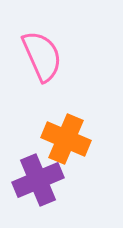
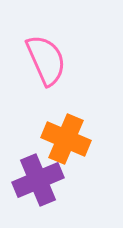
pink semicircle: moved 4 px right, 4 px down
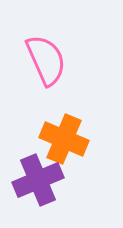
orange cross: moved 2 px left
